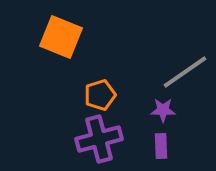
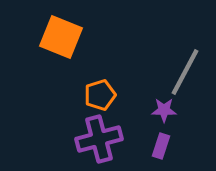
gray line: rotated 27 degrees counterclockwise
purple star: moved 1 px right
purple rectangle: rotated 20 degrees clockwise
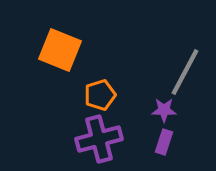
orange square: moved 1 px left, 13 px down
purple rectangle: moved 3 px right, 4 px up
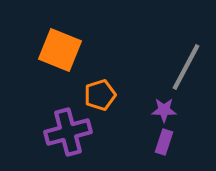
gray line: moved 1 px right, 5 px up
purple cross: moved 31 px left, 7 px up
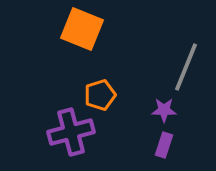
orange square: moved 22 px right, 21 px up
gray line: rotated 6 degrees counterclockwise
purple cross: moved 3 px right
purple rectangle: moved 3 px down
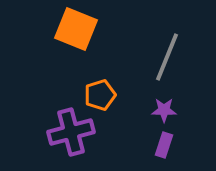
orange square: moved 6 px left
gray line: moved 19 px left, 10 px up
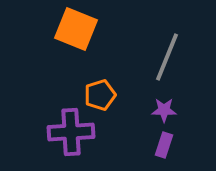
purple cross: rotated 12 degrees clockwise
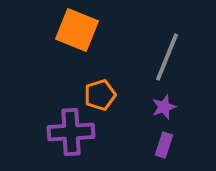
orange square: moved 1 px right, 1 px down
purple star: moved 3 px up; rotated 20 degrees counterclockwise
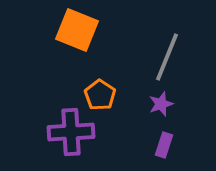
orange pentagon: rotated 20 degrees counterclockwise
purple star: moved 3 px left, 3 px up
